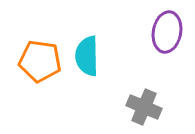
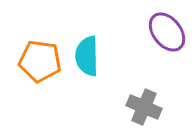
purple ellipse: rotated 48 degrees counterclockwise
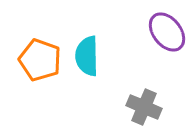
orange pentagon: moved 1 px up; rotated 12 degrees clockwise
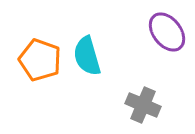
cyan semicircle: rotated 15 degrees counterclockwise
gray cross: moved 1 px left, 2 px up
